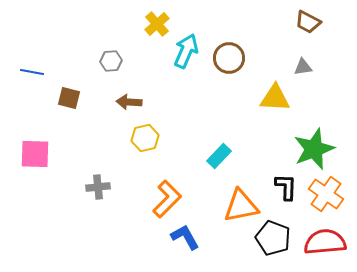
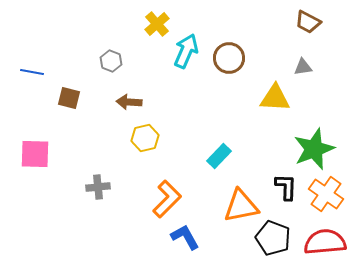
gray hexagon: rotated 25 degrees clockwise
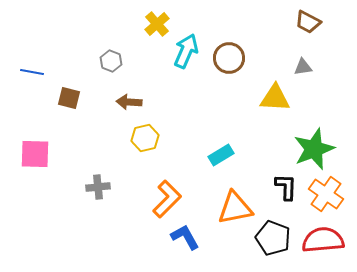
cyan rectangle: moved 2 px right, 1 px up; rotated 15 degrees clockwise
orange triangle: moved 6 px left, 2 px down
red semicircle: moved 2 px left, 2 px up
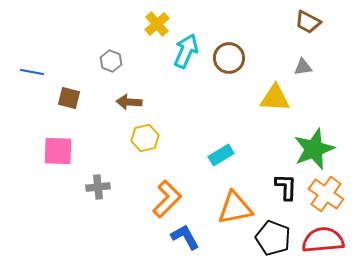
pink square: moved 23 px right, 3 px up
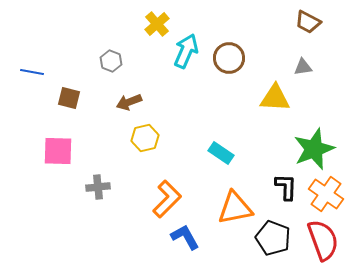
brown arrow: rotated 25 degrees counterclockwise
cyan rectangle: moved 2 px up; rotated 65 degrees clockwise
red semicircle: rotated 75 degrees clockwise
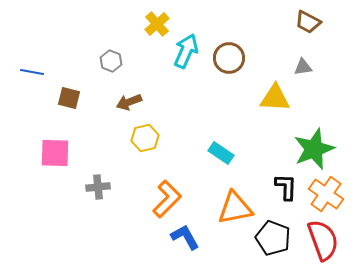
pink square: moved 3 px left, 2 px down
